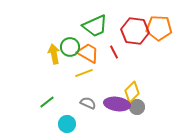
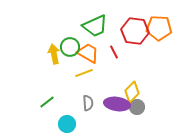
gray semicircle: rotated 63 degrees clockwise
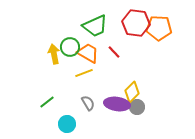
red hexagon: moved 1 px right, 8 px up
red line: rotated 16 degrees counterclockwise
gray semicircle: rotated 28 degrees counterclockwise
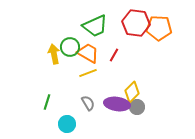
red line: moved 3 px down; rotated 72 degrees clockwise
yellow line: moved 4 px right
green line: rotated 35 degrees counterclockwise
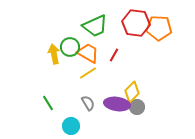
yellow line: rotated 12 degrees counterclockwise
green line: moved 1 px right, 1 px down; rotated 49 degrees counterclockwise
cyan circle: moved 4 px right, 2 px down
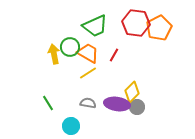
orange pentagon: rotated 30 degrees counterclockwise
gray semicircle: rotated 49 degrees counterclockwise
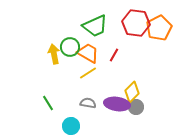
gray circle: moved 1 px left
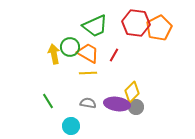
yellow line: rotated 30 degrees clockwise
green line: moved 2 px up
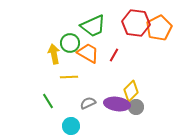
green trapezoid: moved 2 px left
green circle: moved 4 px up
yellow line: moved 19 px left, 4 px down
yellow diamond: moved 1 px left, 1 px up
gray semicircle: rotated 35 degrees counterclockwise
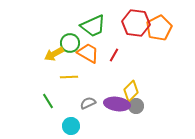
yellow arrow: rotated 108 degrees counterclockwise
gray circle: moved 1 px up
